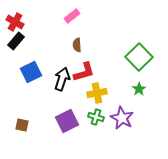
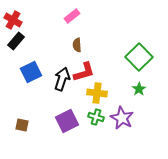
red cross: moved 2 px left, 2 px up
yellow cross: rotated 18 degrees clockwise
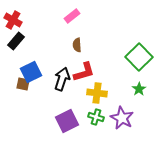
brown square: moved 1 px right, 41 px up
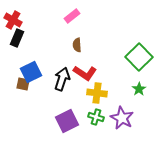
black rectangle: moved 1 px right, 3 px up; rotated 18 degrees counterclockwise
red L-shape: moved 1 px right, 1 px down; rotated 50 degrees clockwise
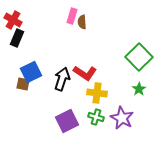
pink rectangle: rotated 35 degrees counterclockwise
brown semicircle: moved 5 px right, 23 px up
